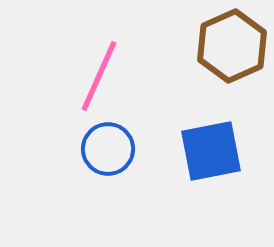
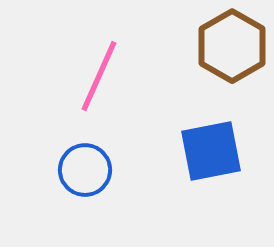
brown hexagon: rotated 6 degrees counterclockwise
blue circle: moved 23 px left, 21 px down
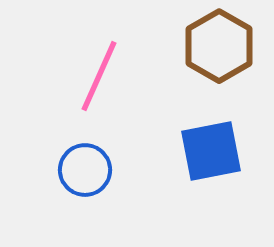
brown hexagon: moved 13 px left
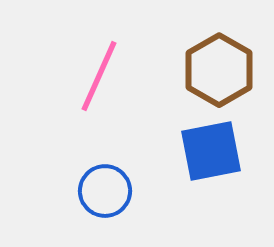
brown hexagon: moved 24 px down
blue circle: moved 20 px right, 21 px down
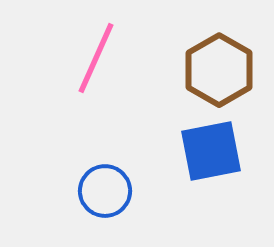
pink line: moved 3 px left, 18 px up
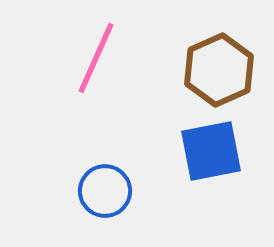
brown hexagon: rotated 6 degrees clockwise
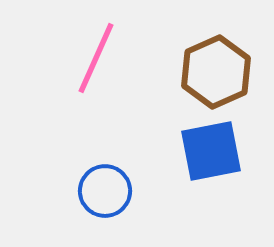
brown hexagon: moved 3 px left, 2 px down
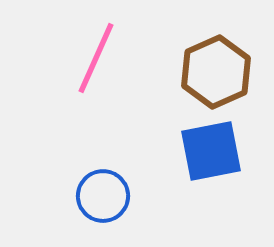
blue circle: moved 2 px left, 5 px down
